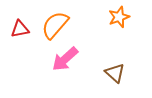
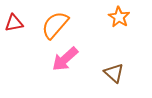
orange star: rotated 20 degrees counterclockwise
red triangle: moved 6 px left, 6 px up
brown triangle: moved 1 px left
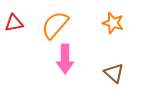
orange star: moved 6 px left, 6 px down; rotated 15 degrees counterclockwise
pink arrow: rotated 48 degrees counterclockwise
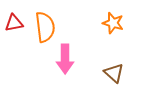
orange semicircle: moved 10 px left, 2 px down; rotated 132 degrees clockwise
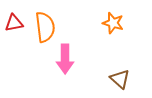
brown triangle: moved 6 px right, 6 px down
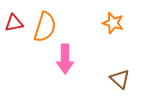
orange semicircle: rotated 24 degrees clockwise
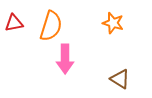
orange semicircle: moved 6 px right, 1 px up
brown triangle: rotated 10 degrees counterclockwise
